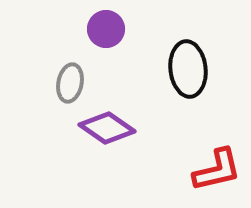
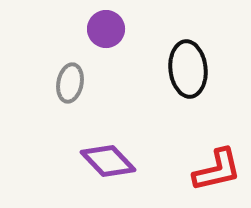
purple diamond: moved 1 px right, 33 px down; rotated 12 degrees clockwise
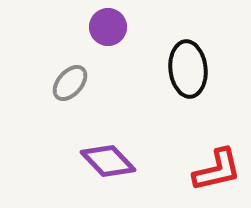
purple circle: moved 2 px right, 2 px up
gray ellipse: rotated 30 degrees clockwise
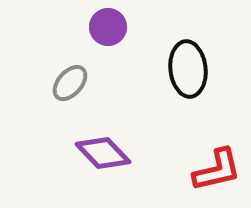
purple diamond: moved 5 px left, 8 px up
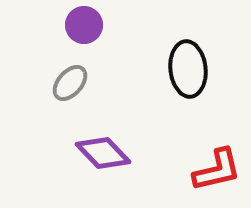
purple circle: moved 24 px left, 2 px up
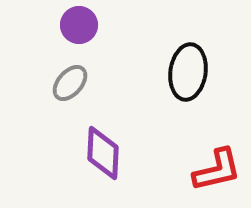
purple circle: moved 5 px left
black ellipse: moved 3 px down; rotated 14 degrees clockwise
purple diamond: rotated 46 degrees clockwise
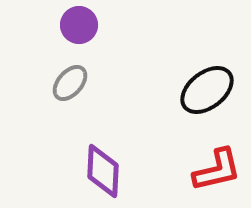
black ellipse: moved 19 px right, 18 px down; rotated 44 degrees clockwise
purple diamond: moved 18 px down
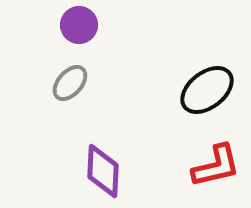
red L-shape: moved 1 px left, 4 px up
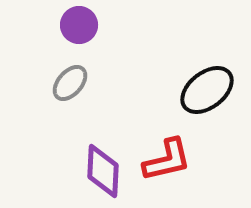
red L-shape: moved 49 px left, 6 px up
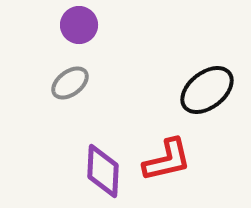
gray ellipse: rotated 12 degrees clockwise
